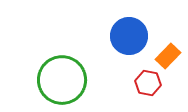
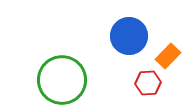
red hexagon: rotated 15 degrees counterclockwise
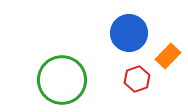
blue circle: moved 3 px up
red hexagon: moved 11 px left, 4 px up; rotated 15 degrees counterclockwise
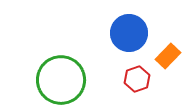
green circle: moved 1 px left
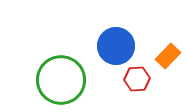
blue circle: moved 13 px left, 13 px down
red hexagon: rotated 15 degrees clockwise
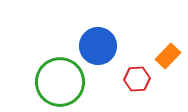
blue circle: moved 18 px left
green circle: moved 1 px left, 2 px down
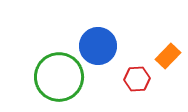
green circle: moved 1 px left, 5 px up
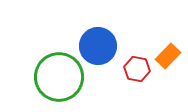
red hexagon: moved 10 px up; rotated 15 degrees clockwise
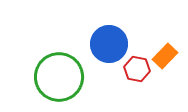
blue circle: moved 11 px right, 2 px up
orange rectangle: moved 3 px left
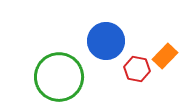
blue circle: moved 3 px left, 3 px up
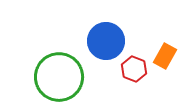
orange rectangle: rotated 15 degrees counterclockwise
red hexagon: moved 3 px left; rotated 10 degrees clockwise
